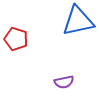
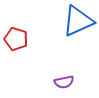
blue triangle: rotated 12 degrees counterclockwise
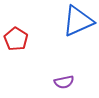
red pentagon: rotated 15 degrees clockwise
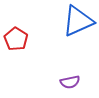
purple semicircle: moved 6 px right
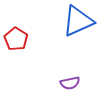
purple semicircle: moved 1 px down
